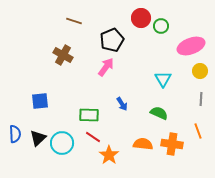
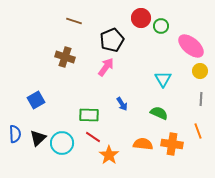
pink ellipse: rotated 60 degrees clockwise
brown cross: moved 2 px right, 2 px down; rotated 12 degrees counterclockwise
blue square: moved 4 px left, 1 px up; rotated 24 degrees counterclockwise
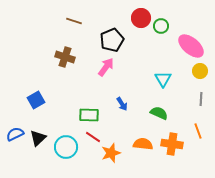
blue semicircle: rotated 114 degrees counterclockwise
cyan circle: moved 4 px right, 4 px down
orange star: moved 2 px right, 2 px up; rotated 18 degrees clockwise
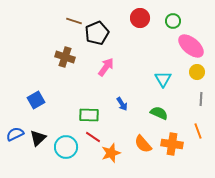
red circle: moved 1 px left
green circle: moved 12 px right, 5 px up
black pentagon: moved 15 px left, 7 px up
yellow circle: moved 3 px left, 1 px down
orange semicircle: rotated 138 degrees counterclockwise
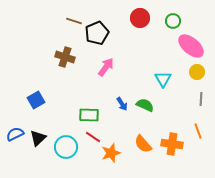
green semicircle: moved 14 px left, 8 px up
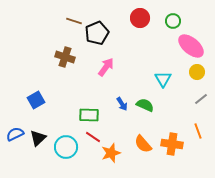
gray line: rotated 48 degrees clockwise
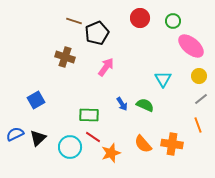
yellow circle: moved 2 px right, 4 px down
orange line: moved 6 px up
cyan circle: moved 4 px right
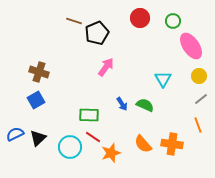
pink ellipse: rotated 16 degrees clockwise
brown cross: moved 26 px left, 15 px down
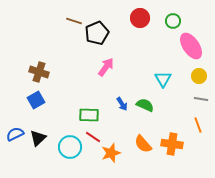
gray line: rotated 48 degrees clockwise
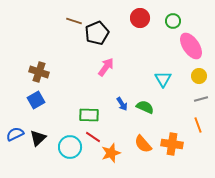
gray line: rotated 24 degrees counterclockwise
green semicircle: moved 2 px down
